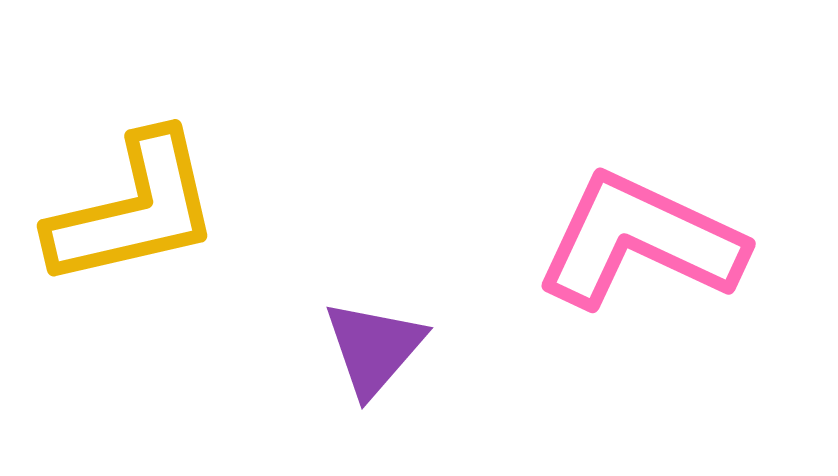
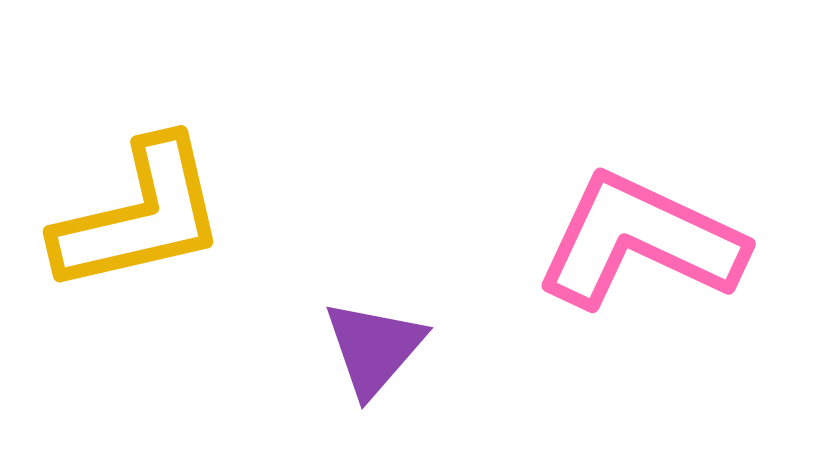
yellow L-shape: moved 6 px right, 6 px down
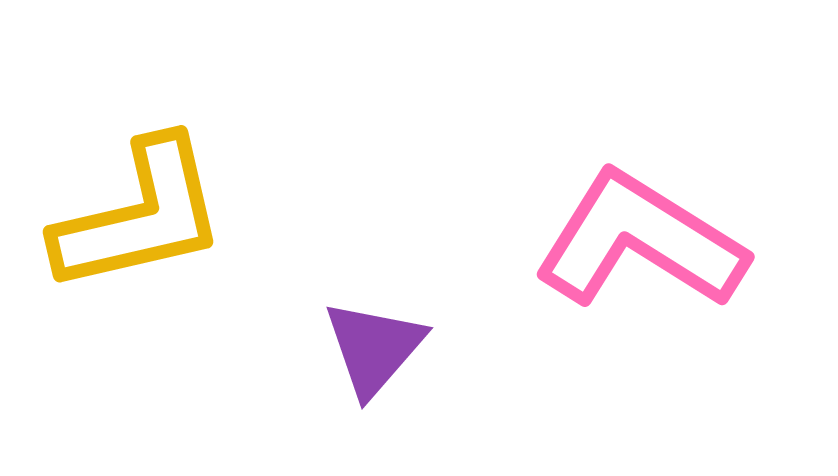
pink L-shape: rotated 7 degrees clockwise
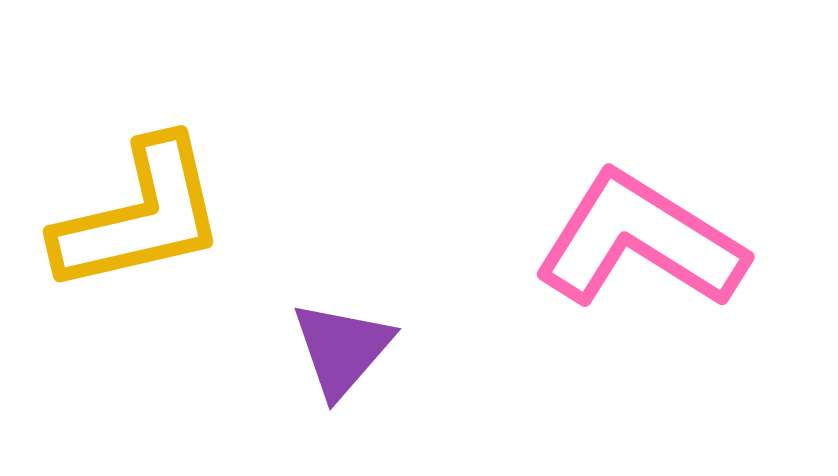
purple triangle: moved 32 px left, 1 px down
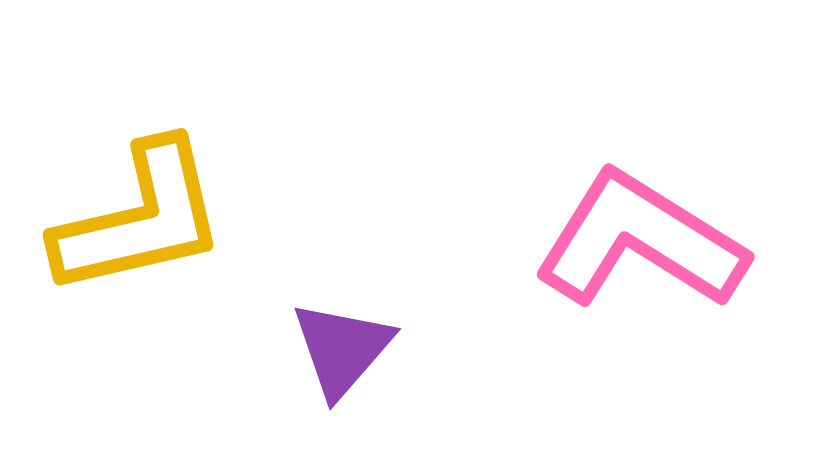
yellow L-shape: moved 3 px down
